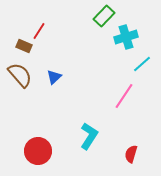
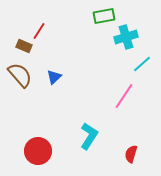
green rectangle: rotated 35 degrees clockwise
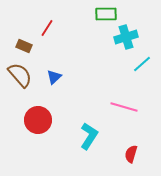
green rectangle: moved 2 px right, 2 px up; rotated 10 degrees clockwise
red line: moved 8 px right, 3 px up
pink line: moved 11 px down; rotated 72 degrees clockwise
red circle: moved 31 px up
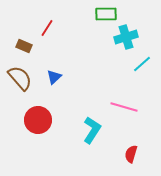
brown semicircle: moved 3 px down
cyan L-shape: moved 3 px right, 6 px up
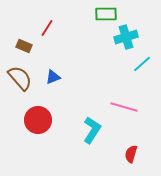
blue triangle: moved 1 px left; rotated 21 degrees clockwise
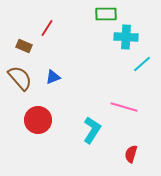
cyan cross: rotated 20 degrees clockwise
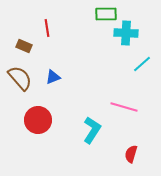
red line: rotated 42 degrees counterclockwise
cyan cross: moved 4 px up
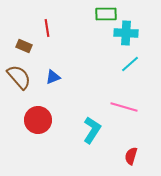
cyan line: moved 12 px left
brown semicircle: moved 1 px left, 1 px up
red semicircle: moved 2 px down
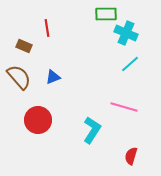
cyan cross: rotated 20 degrees clockwise
